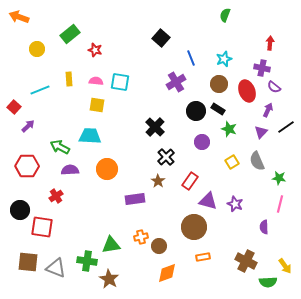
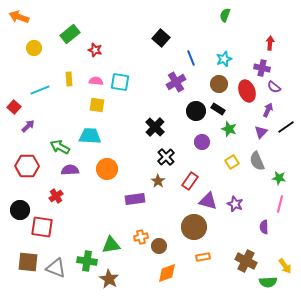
yellow circle at (37, 49): moved 3 px left, 1 px up
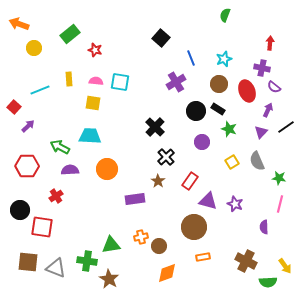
orange arrow at (19, 17): moved 7 px down
yellow square at (97, 105): moved 4 px left, 2 px up
